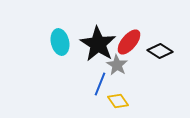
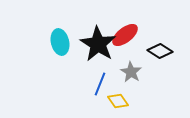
red ellipse: moved 4 px left, 7 px up; rotated 12 degrees clockwise
gray star: moved 14 px right, 7 px down
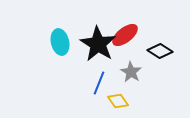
blue line: moved 1 px left, 1 px up
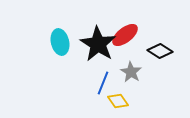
blue line: moved 4 px right
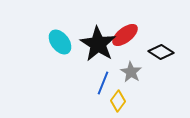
cyan ellipse: rotated 25 degrees counterclockwise
black diamond: moved 1 px right, 1 px down
yellow diamond: rotated 70 degrees clockwise
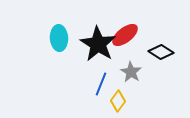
cyan ellipse: moved 1 px left, 4 px up; rotated 35 degrees clockwise
blue line: moved 2 px left, 1 px down
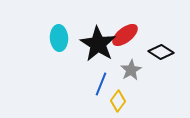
gray star: moved 2 px up; rotated 10 degrees clockwise
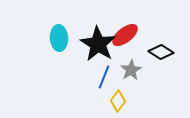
blue line: moved 3 px right, 7 px up
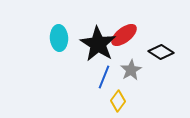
red ellipse: moved 1 px left
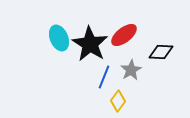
cyan ellipse: rotated 20 degrees counterclockwise
black star: moved 8 px left
black diamond: rotated 30 degrees counterclockwise
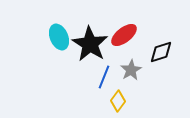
cyan ellipse: moved 1 px up
black diamond: rotated 20 degrees counterclockwise
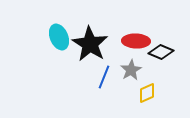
red ellipse: moved 12 px right, 6 px down; rotated 40 degrees clockwise
black diamond: rotated 40 degrees clockwise
yellow diamond: moved 29 px right, 8 px up; rotated 30 degrees clockwise
